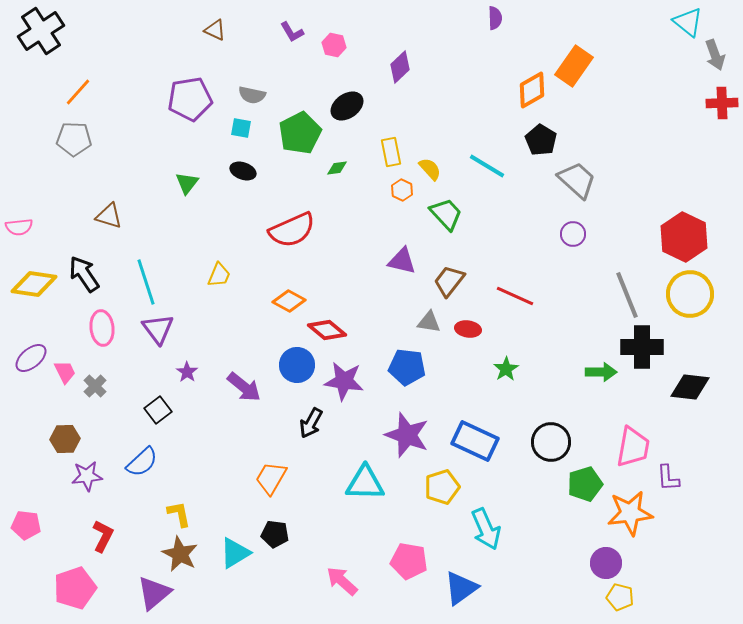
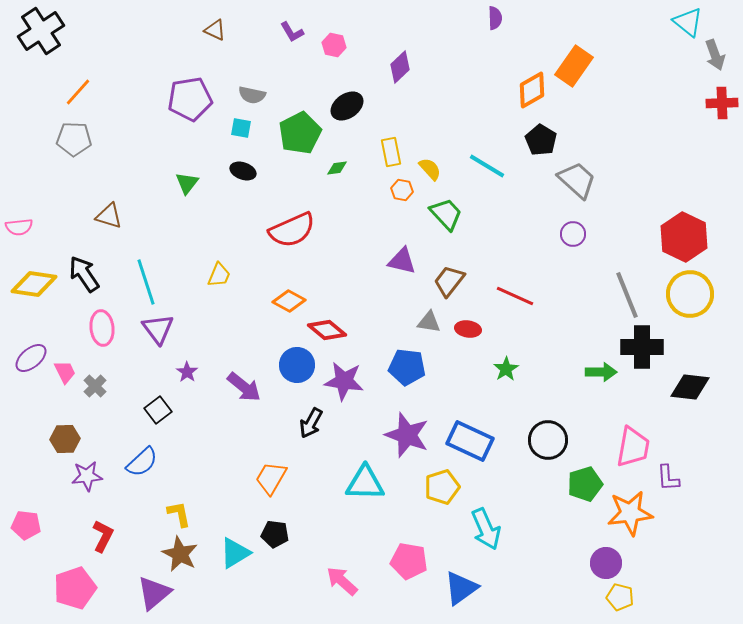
orange hexagon at (402, 190): rotated 15 degrees counterclockwise
blue rectangle at (475, 441): moved 5 px left
black circle at (551, 442): moved 3 px left, 2 px up
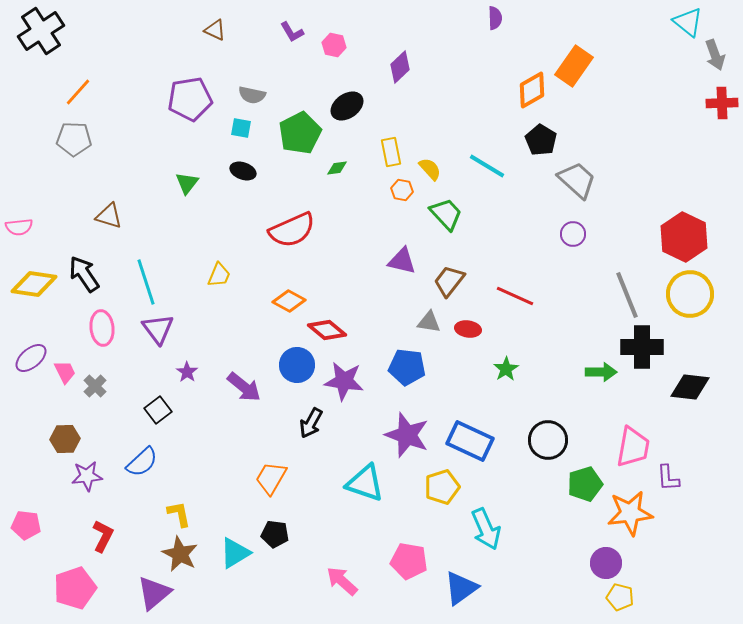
cyan triangle at (365, 483): rotated 18 degrees clockwise
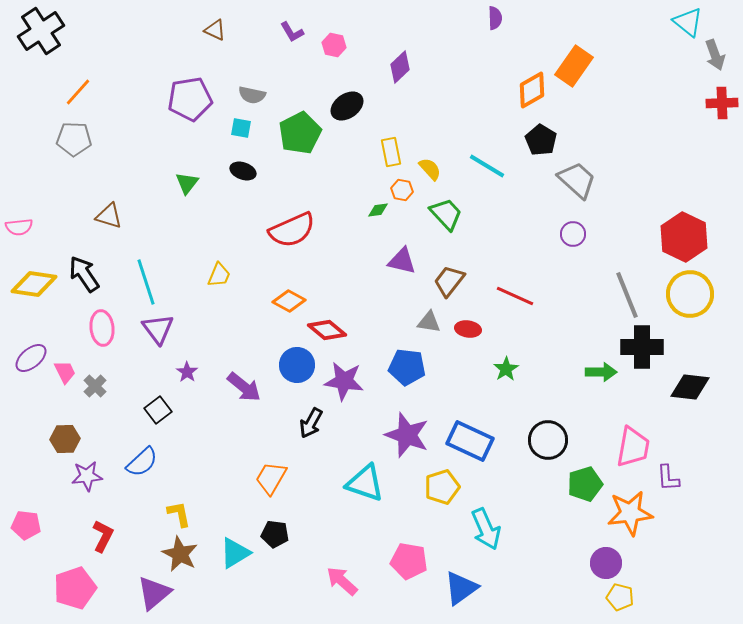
green diamond at (337, 168): moved 41 px right, 42 px down
